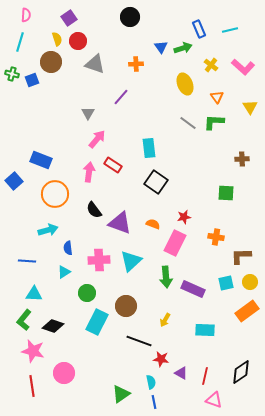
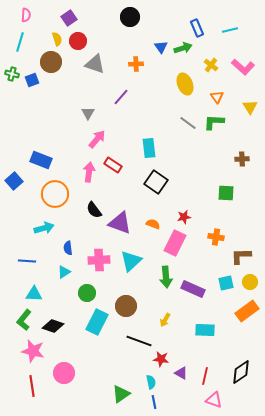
blue rectangle at (199, 29): moved 2 px left, 1 px up
cyan arrow at (48, 230): moved 4 px left, 2 px up
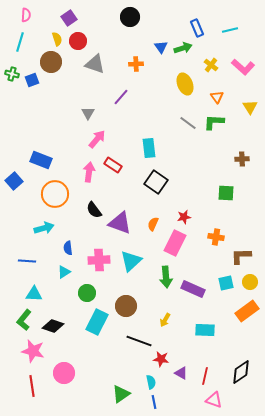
orange semicircle at (153, 224): rotated 88 degrees counterclockwise
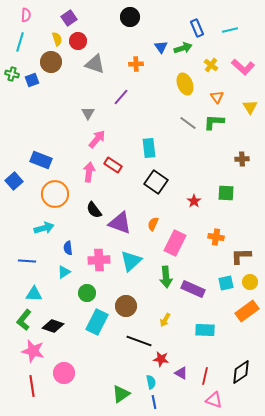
red star at (184, 217): moved 10 px right, 16 px up; rotated 24 degrees counterclockwise
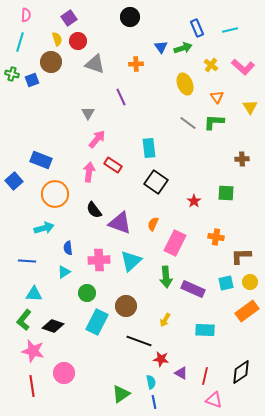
purple line at (121, 97): rotated 66 degrees counterclockwise
